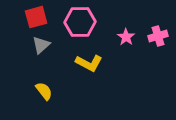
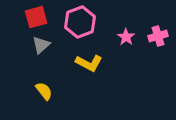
pink hexagon: rotated 20 degrees counterclockwise
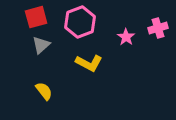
pink cross: moved 8 px up
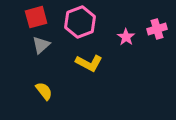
pink cross: moved 1 px left, 1 px down
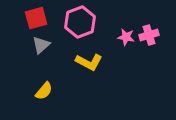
red square: moved 1 px down
pink cross: moved 8 px left, 6 px down
pink star: rotated 24 degrees counterclockwise
yellow L-shape: moved 1 px up
yellow semicircle: rotated 78 degrees clockwise
